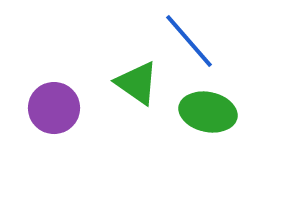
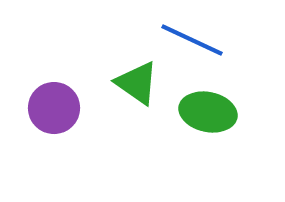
blue line: moved 3 px right, 1 px up; rotated 24 degrees counterclockwise
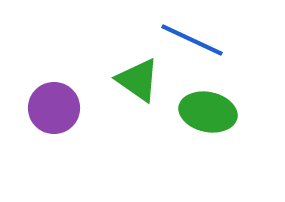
green triangle: moved 1 px right, 3 px up
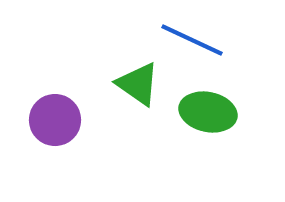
green triangle: moved 4 px down
purple circle: moved 1 px right, 12 px down
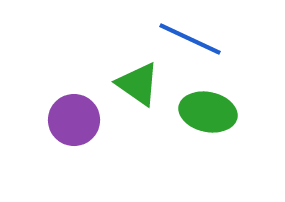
blue line: moved 2 px left, 1 px up
purple circle: moved 19 px right
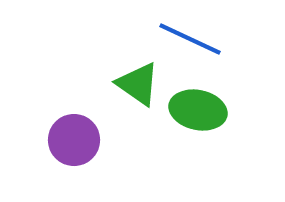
green ellipse: moved 10 px left, 2 px up
purple circle: moved 20 px down
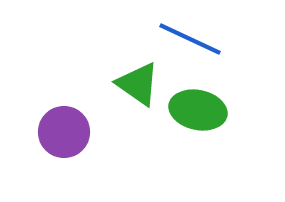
purple circle: moved 10 px left, 8 px up
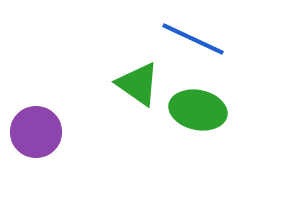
blue line: moved 3 px right
purple circle: moved 28 px left
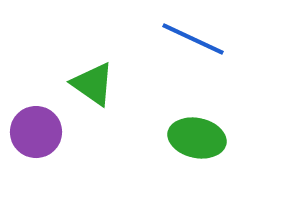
green triangle: moved 45 px left
green ellipse: moved 1 px left, 28 px down
